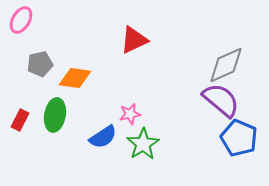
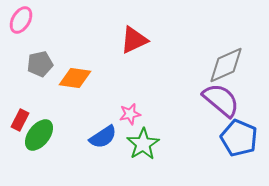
green ellipse: moved 16 px left, 20 px down; rotated 28 degrees clockwise
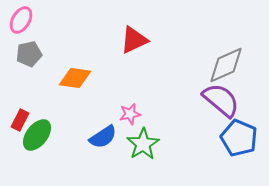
gray pentagon: moved 11 px left, 10 px up
green ellipse: moved 2 px left
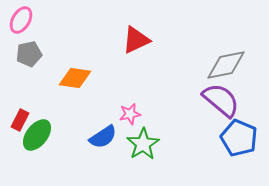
red triangle: moved 2 px right
gray diamond: rotated 12 degrees clockwise
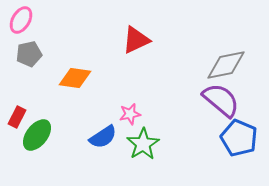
red rectangle: moved 3 px left, 3 px up
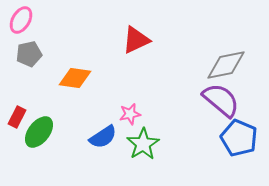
green ellipse: moved 2 px right, 3 px up
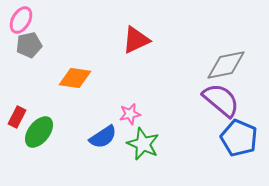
gray pentagon: moved 9 px up
green star: rotated 16 degrees counterclockwise
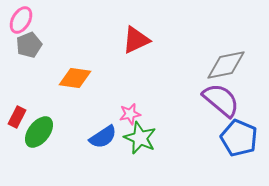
gray pentagon: rotated 10 degrees counterclockwise
green star: moved 3 px left, 6 px up
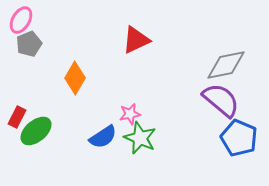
gray pentagon: moved 1 px up
orange diamond: rotated 68 degrees counterclockwise
green ellipse: moved 3 px left, 1 px up; rotated 12 degrees clockwise
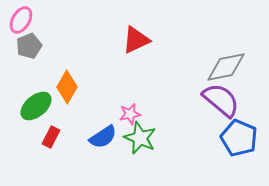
gray pentagon: moved 2 px down
gray diamond: moved 2 px down
orange diamond: moved 8 px left, 9 px down
red rectangle: moved 34 px right, 20 px down
green ellipse: moved 25 px up
